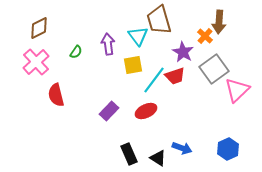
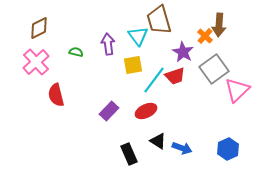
brown arrow: moved 3 px down
green semicircle: rotated 112 degrees counterclockwise
black triangle: moved 17 px up
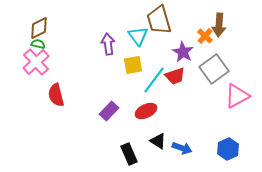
green semicircle: moved 38 px left, 8 px up
pink triangle: moved 6 px down; rotated 16 degrees clockwise
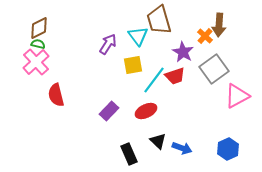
purple arrow: rotated 40 degrees clockwise
black triangle: rotated 12 degrees clockwise
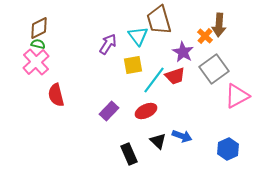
blue arrow: moved 12 px up
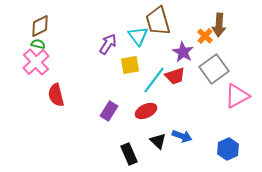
brown trapezoid: moved 1 px left, 1 px down
brown diamond: moved 1 px right, 2 px up
yellow square: moved 3 px left
purple rectangle: rotated 12 degrees counterclockwise
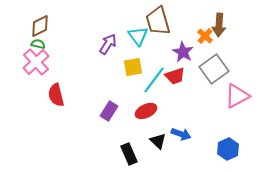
yellow square: moved 3 px right, 2 px down
blue arrow: moved 1 px left, 2 px up
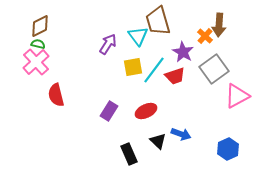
cyan line: moved 10 px up
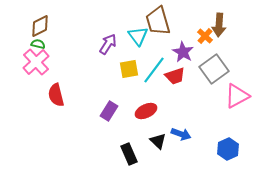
yellow square: moved 4 px left, 2 px down
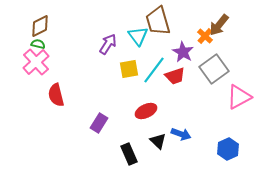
brown arrow: rotated 35 degrees clockwise
pink triangle: moved 2 px right, 1 px down
purple rectangle: moved 10 px left, 12 px down
